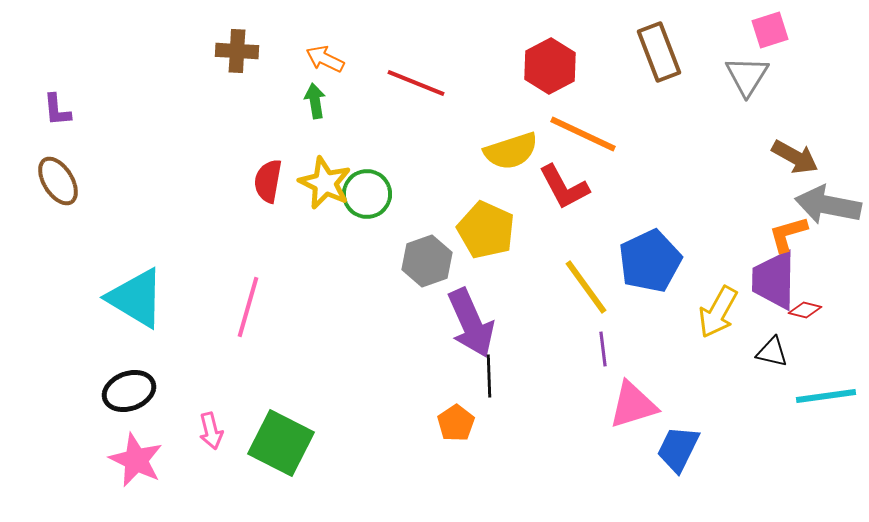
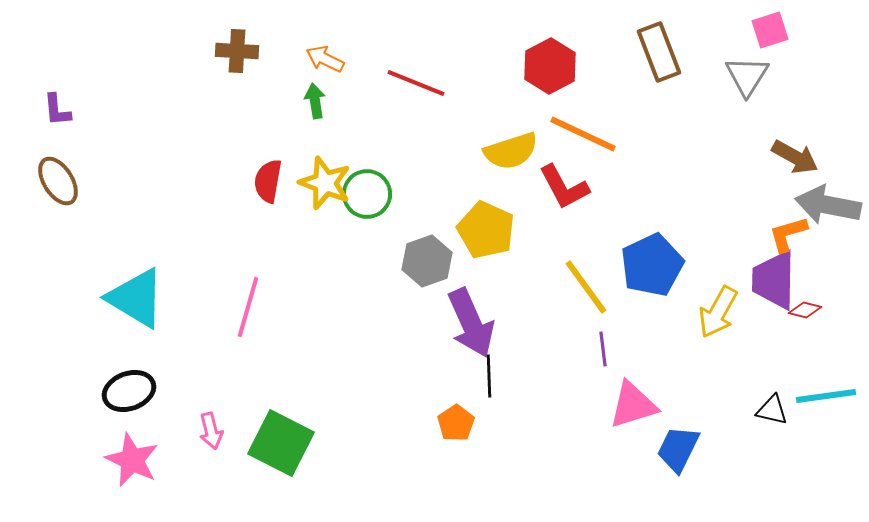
yellow star: rotated 4 degrees counterclockwise
blue pentagon: moved 2 px right, 4 px down
black triangle: moved 58 px down
pink star: moved 4 px left
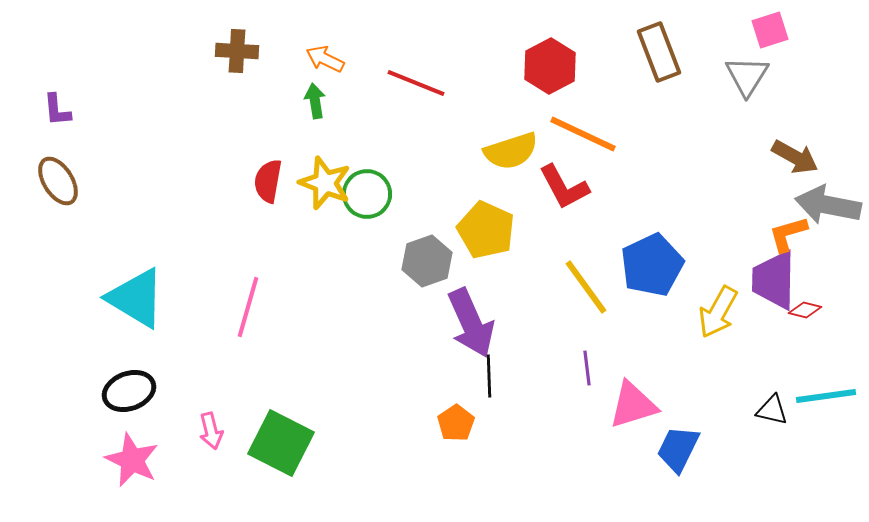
purple line: moved 16 px left, 19 px down
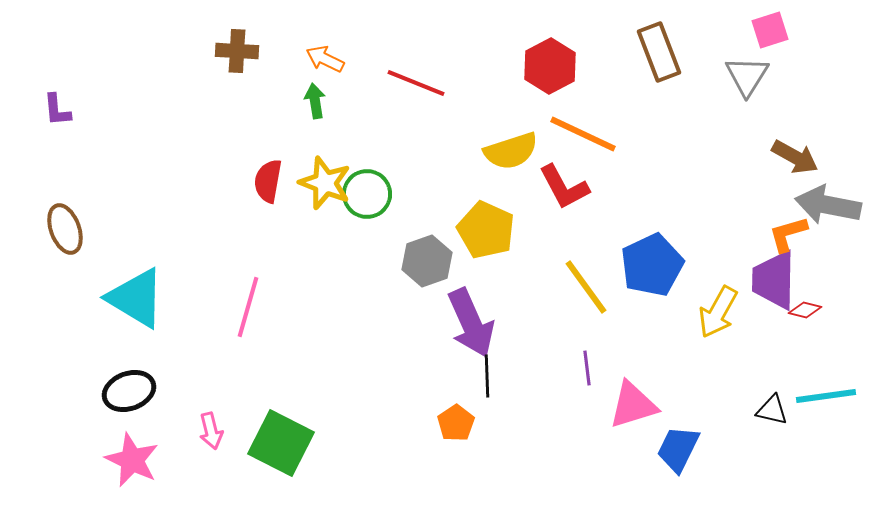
brown ellipse: moved 7 px right, 48 px down; rotated 12 degrees clockwise
black line: moved 2 px left
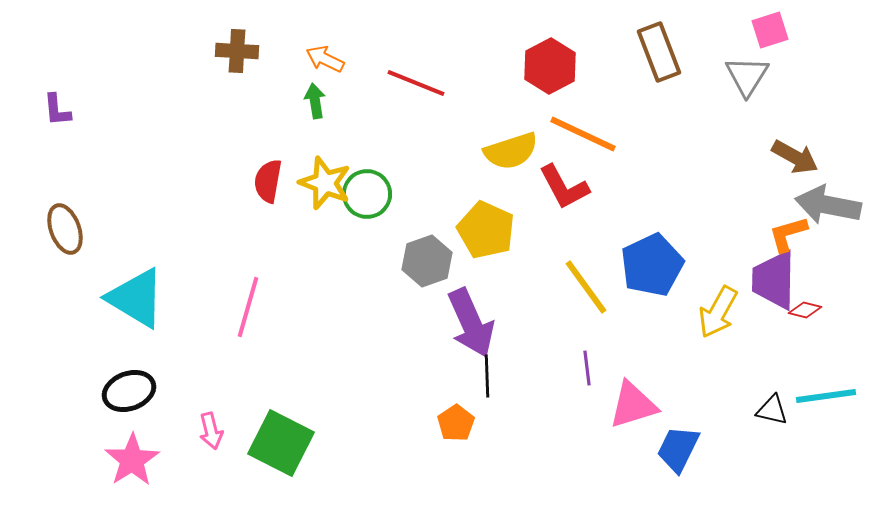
pink star: rotated 14 degrees clockwise
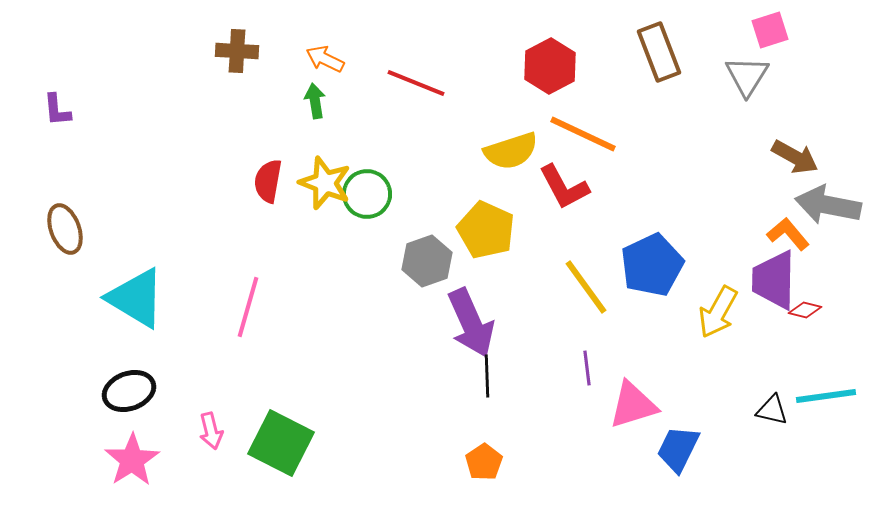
orange L-shape: rotated 66 degrees clockwise
orange pentagon: moved 28 px right, 39 px down
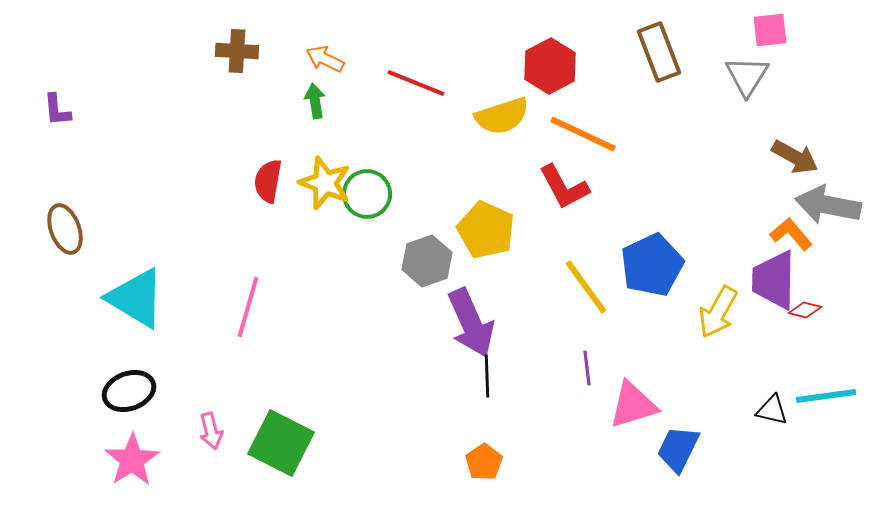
pink square: rotated 12 degrees clockwise
yellow semicircle: moved 9 px left, 35 px up
orange L-shape: moved 3 px right
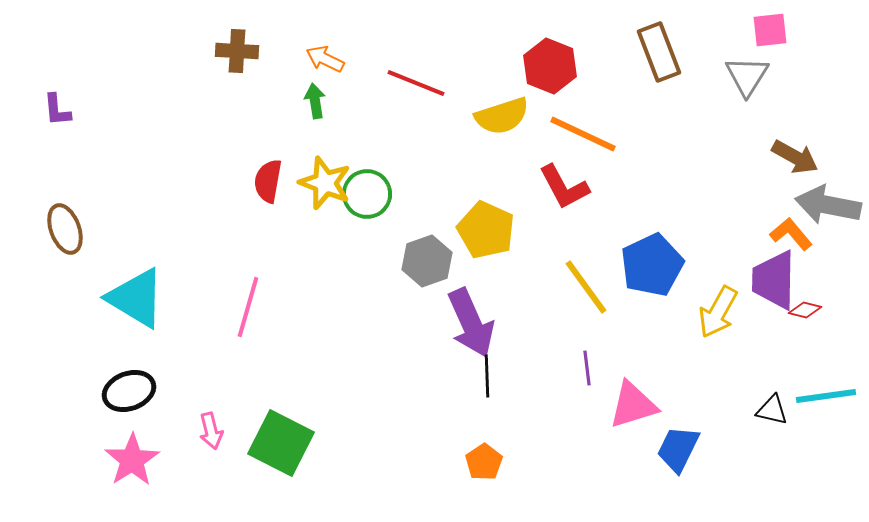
red hexagon: rotated 10 degrees counterclockwise
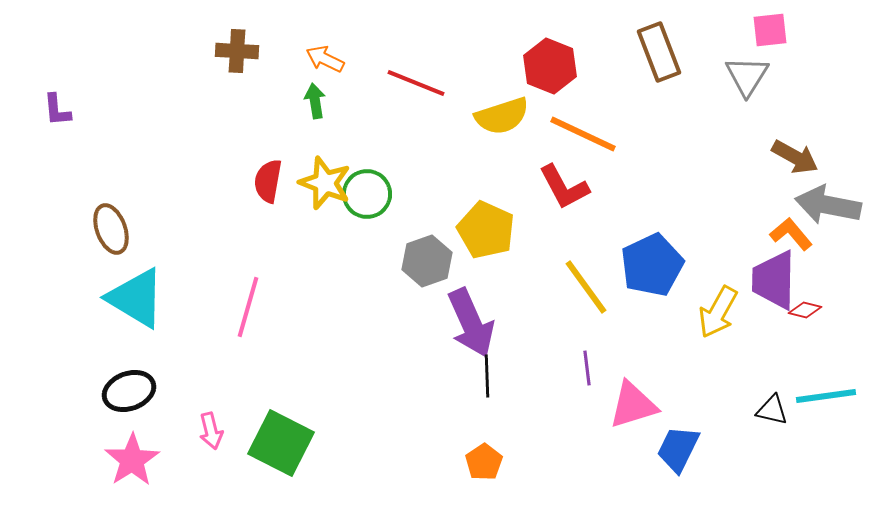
brown ellipse: moved 46 px right
